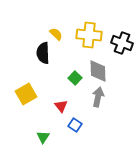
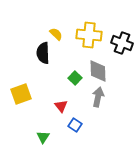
yellow square: moved 5 px left; rotated 10 degrees clockwise
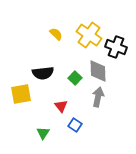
yellow cross: rotated 30 degrees clockwise
black cross: moved 6 px left, 4 px down
black semicircle: moved 20 px down; rotated 95 degrees counterclockwise
yellow square: rotated 10 degrees clockwise
green triangle: moved 4 px up
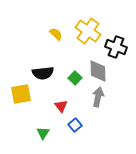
yellow cross: moved 1 px left, 4 px up
blue square: rotated 16 degrees clockwise
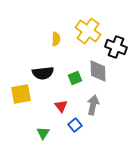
yellow semicircle: moved 5 px down; rotated 48 degrees clockwise
green square: rotated 24 degrees clockwise
gray arrow: moved 5 px left, 8 px down
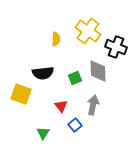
yellow square: rotated 30 degrees clockwise
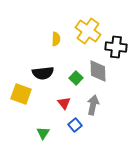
black cross: rotated 15 degrees counterclockwise
green square: moved 1 px right; rotated 24 degrees counterclockwise
red triangle: moved 3 px right, 3 px up
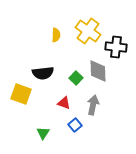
yellow semicircle: moved 4 px up
red triangle: rotated 32 degrees counterclockwise
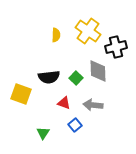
black cross: rotated 20 degrees counterclockwise
black semicircle: moved 6 px right, 4 px down
gray arrow: rotated 96 degrees counterclockwise
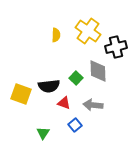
black semicircle: moved 9 px down
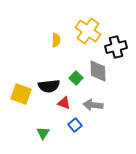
yellow semicircle: moved 5 px down
